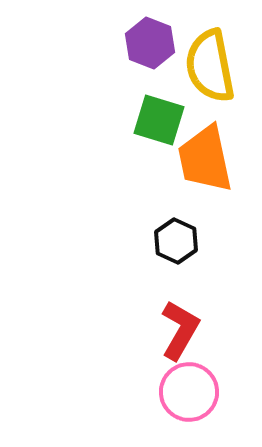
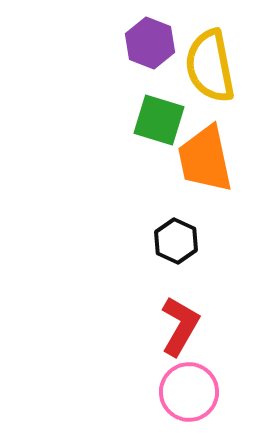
red L-shape: moved 4 px up
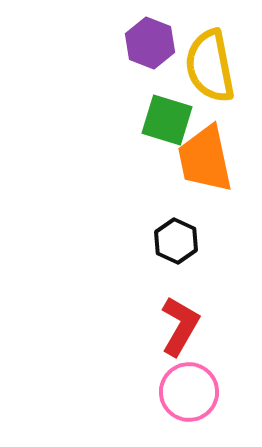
green square: moved 8 px right
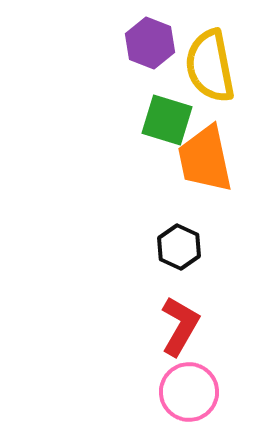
black hexagon: moved 3 px right, 6 px down
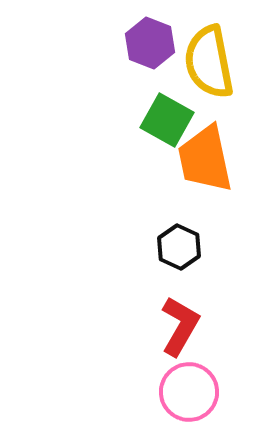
yellow semicircle: moved 1 px left, 4 px up
green square: rotated 12 degrees clockwise
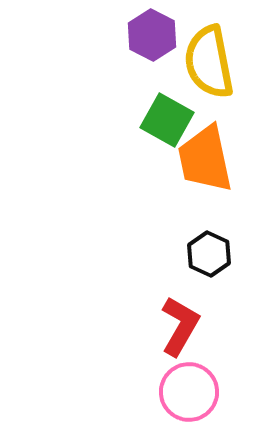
purple hexagon: moved 2 px right, 8 px up; rotated 6 degrees clockwise
black hexagon: moved 30 px right, 7 px down
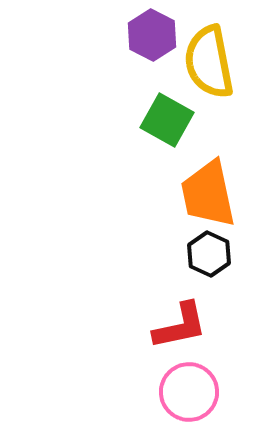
orange trapezoid: moved 3 px right, 35 px down
red L-shape: rotated 48 degrees clockwise
